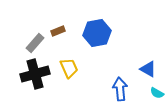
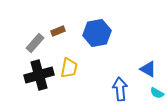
yellow trapezoid: rotated 35 degrees clockwise
black cross: moved 4 px right, 1 px down
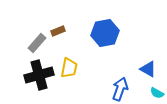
blue hexagon: moved 8 px right
gray rectangle: moved 2 px right
blue arrow: rotated 25 degrees clockwise
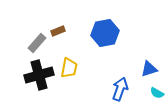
blue triangle: moved 1 px right; rotated 48 degrees counterclockwise
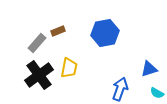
black cross: rotated 20 degrees counterclockwise
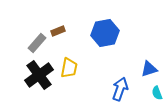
cyan semicircle: rotated 40 degrees clockwise
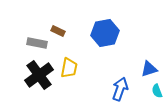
brown rectangle: rotated 48 degrees clockwise
gray rectangle: rotated 60 degrees clockwise
cyan semicircle: moved 2 px up
